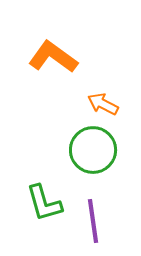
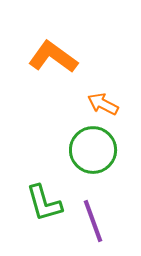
purple line: rotated 12 degrees counterclockwise
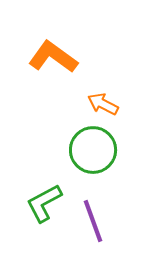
green L-shape: rotated 78 degrees clockwise
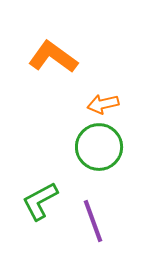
orange arrow: rotated 40 degrees counterclockwise
green circle: moved 6 px right, 3 px up
green L-shape: moved 4 px left, 2 px up
